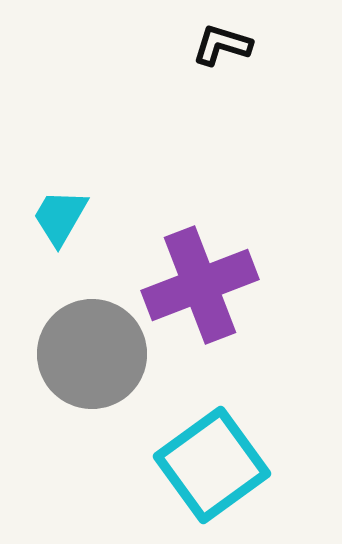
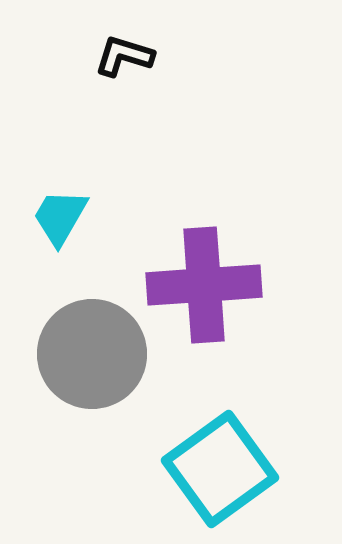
black L-shape: moved 98 px left, 11 px down
purple cross: moved 4 px right; rotated 17 degrees clockwise
cyan square: moved 8 px right, 4 px down
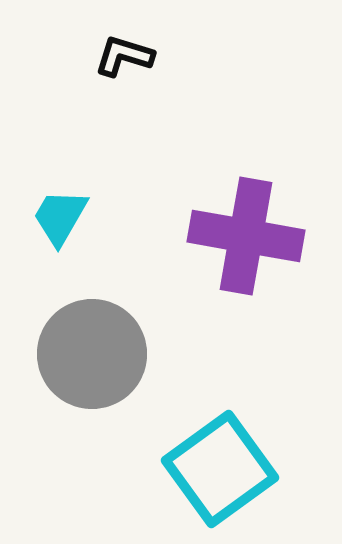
purple cross: moved 42 px right, 49 px up; rotated 14 degrees clockwise
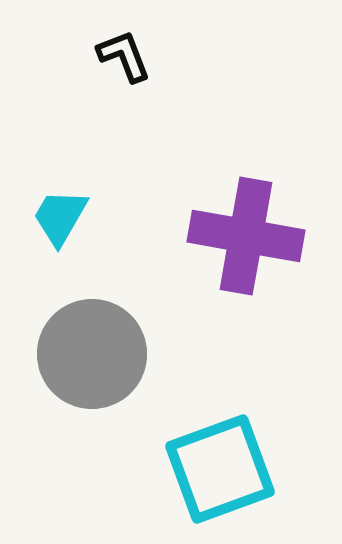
black L-shape: rotated 52 degrees clockwise
cyan square: rotated 16 degrees clockwise
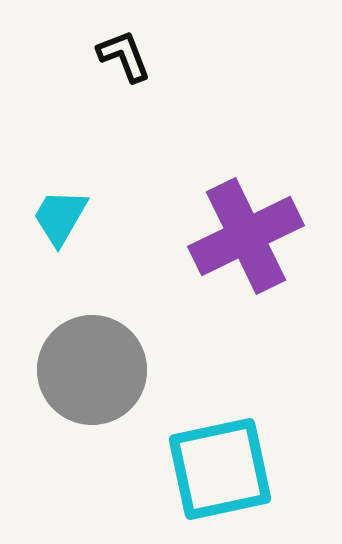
purple cross: rotated 36 degrees counterclockwise
gray circle: moved 16 px down
cyan square: rotated 8 degrees clockwise
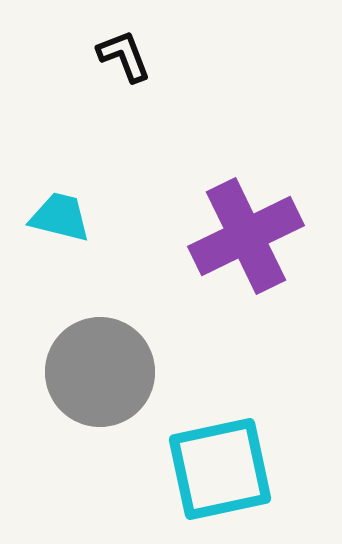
cyan trapezoid: rotated 74 degrees clockwise
gray circle: moved 8 px right, 2 px down
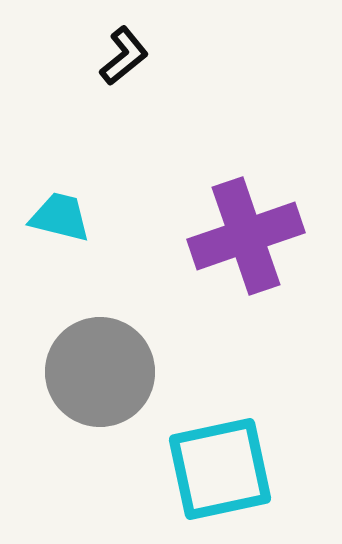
black L-shape: rotated 72 degrees clockwise
purple cross: rotated 7 degrees clockwise
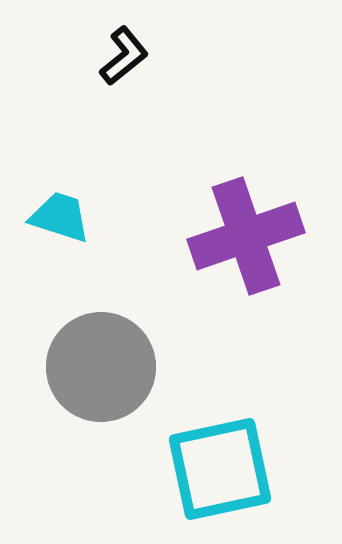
cyan trapezoid: rotated 4 degrees clockwise
gray circle: moved 1 px right, 5 px up
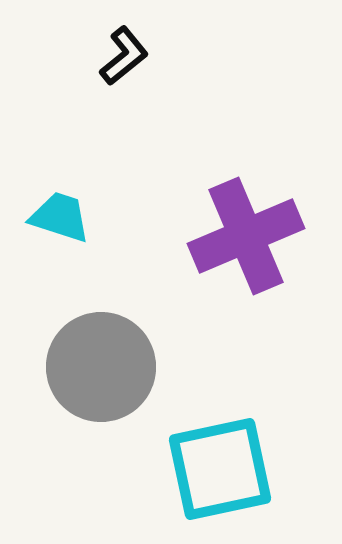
purple cross: rotated 4 degrees counterclockwise
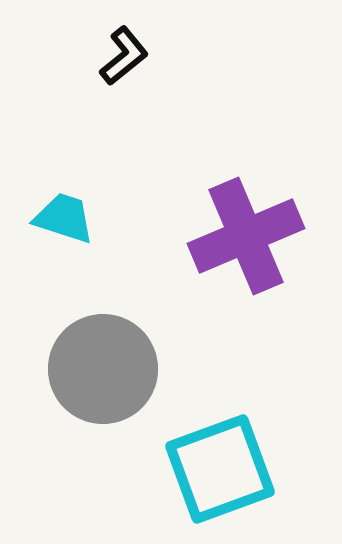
cyan trapezoid: moved 4 px right, 1 px down
gray circle: moved 2 px right, 2 px down
cyan square: rotated 8 degrees counterclockwise
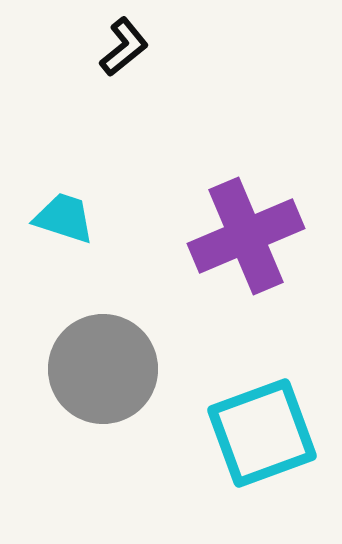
black L-shape: moved 9 px up
cyan square: moved 42 px right, 36 px up
